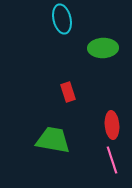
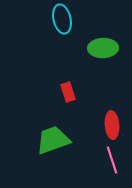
green trapezoid: rotated 30 degrees counterclockwise
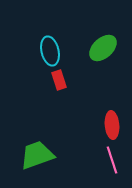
cyan ellipse: moved 12 px left, 32 px down
green ellipse: rotated 40 degrees counterclockwise
red rectangle: moved 9 px left, 12 px up
green trapezoid: moved 16 px left, 15 px down
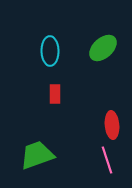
cyan ellipse: rotated 12 degrees clockwise
red rectangle: moved 4 px left, 14 px down; rotated 18 degrees clockwise
pink line: moved 5 px left
